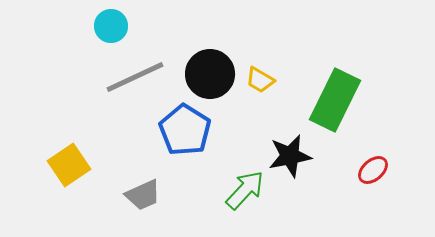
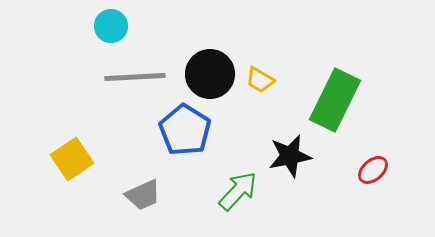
gray line: rotated 22 degrees clockwise
yellow square: moved 3 px right, 6 px up
green arrow: moved 7 px left, 1 px down
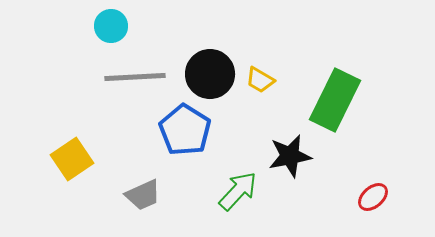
red ellipse: moved 27 px down
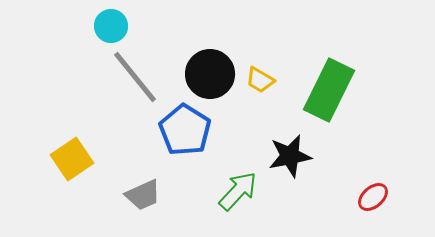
gray line: rotated 54 degrees clockwise
green rectangle: moved 6 px left, 10 px up
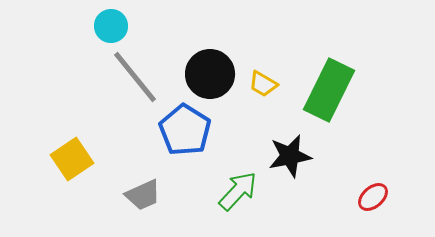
yellow trapezoid: moved 3 px right, 4 px down
